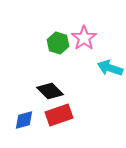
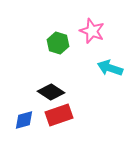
pink star: moved 8 px right, 7 px up; rotated 15 degrees counterclockwise
black diamond: moved 1 px right, 1 px down; rotated 12 degrees counterclockwise
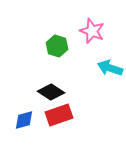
green hexagon: moved 1 px left, 3 px down
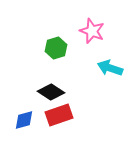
green hexagon: moved 1 px left, 2 px down; rotated 25 degrees clockwise
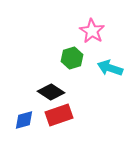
pink star: rotated 10 degrees clockwise
green hexagon: moved 16 px right, 10 px down
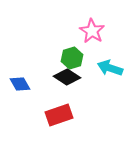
black diamond: moved 16 px right, 15 px up
blue diamond: moved 4 px left, 36 px up; rotated 75 degrees clockwise
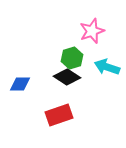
pink star: rotated 20 degrees clockwise
cyan arrow: moved 3 px left, 1 px up
blue diamond: rotated 60 degrees counterclockwise
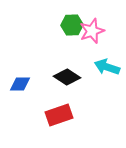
green hexagon: moved 33 px up; rotated 15 degrees clockwise
